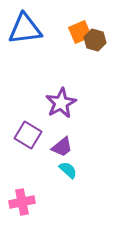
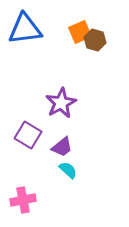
pink cross: moved 1 px right, 2 px up
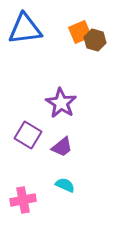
purple star: rotated 12 degrees counterclockwise
cyan semicircle: moved 3 px left, 15 px down; rotated 18 degrees counterclockwise
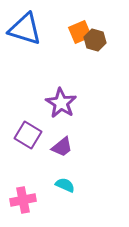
blue triangle: rotated 24 degrees clockwise
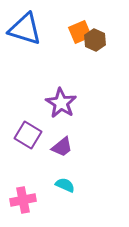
brown hexagon: rotated 10 degrees clockwise
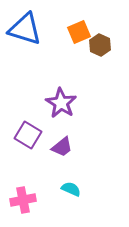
orange square: moved 1 px left
brown hexagon: moved 5 px right, 5 px down
cyan semicircle: moved 6 px right, 4 px down
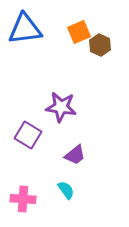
blue triangle: rotated 24 degrees counterclockwise
purple star: moved 4 px down; rotated 24 degrees counterclockwise
purple trapezoid: moved 13 px right, 8 px down
cyan semicircle: moved 5 px left, 1 px down; rotated 30 degrees clockwise
pink cross: moved 1 px up; rotated 15 degrees clockwise
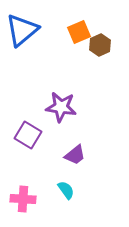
blue triangle: moved 3 px left, 1 px down; rotated 33 degrees counterclockwise
brown hexagon: rotated 10 degrees clockwise
